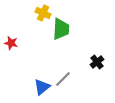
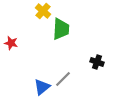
yellow cross: moved 2 px up; rotated 14 degrees clockwise
black cross: rotated 32 degrees counterclockwise
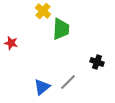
gray line: moved 5 px right, 3 px down
